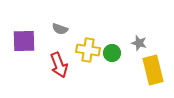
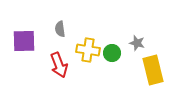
gray semicircle: rotated 63 degrees clockwise
gray star: moved 2 px left
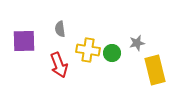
gray star: rotated 28 degrees counterclockwise
yellow rectangle: moved 2 px right
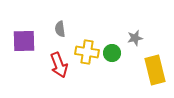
gray star: moved 2 px left, 5 px up
yellow cross: moved 1 px left, 2 px down
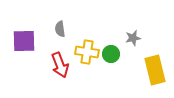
gray star: moved 2 px left
green circle: moved 1 px left, 1 px down
red arrow: moved 1 px right
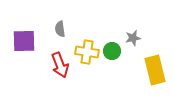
green circle: moved 1 px right, 3 px up
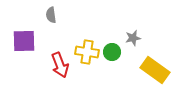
gray semicircle: moved 9 px left, 14 px up
green circle: moved 1 px down
yellow rectangle: rotated 40 degrees counterclockwise
